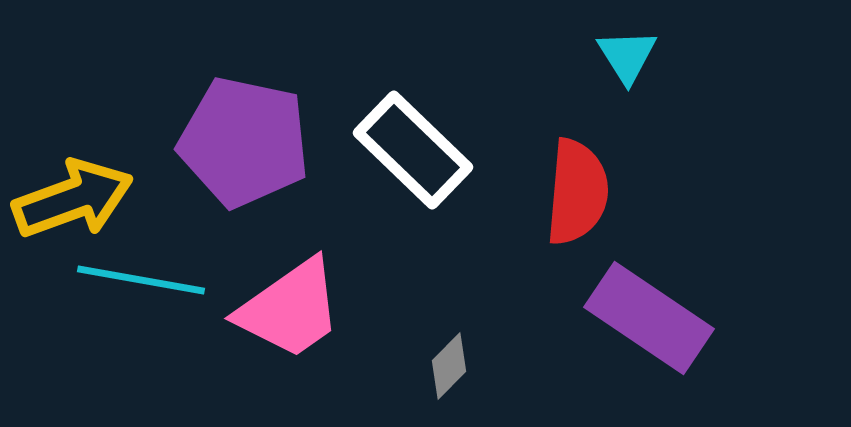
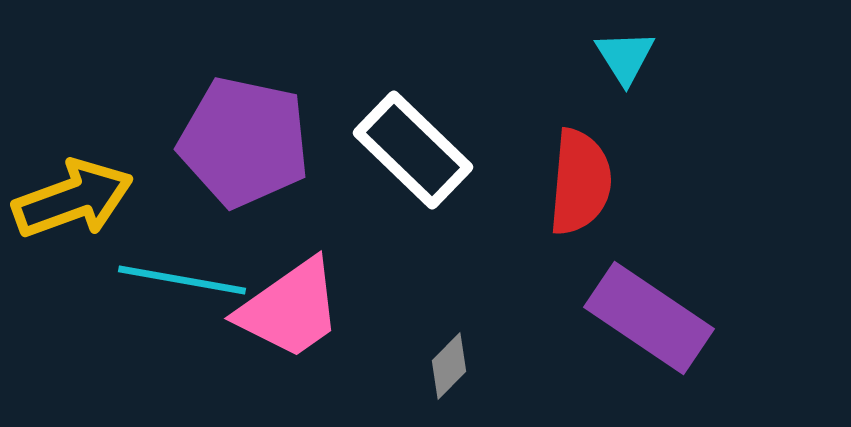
cyan triangle: moved 2 px left, 1 px down
red semicircle: moved 3 px right, 10 px up
cyan line: moved 41 px right
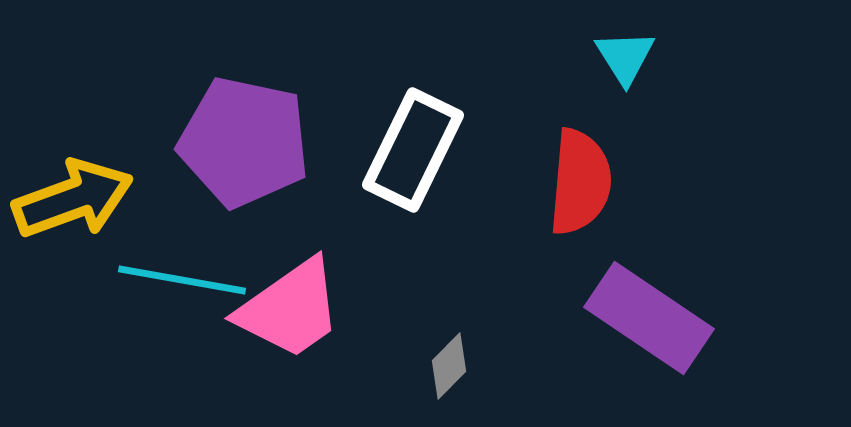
white rectangle: rotated 72 degrees clockwise
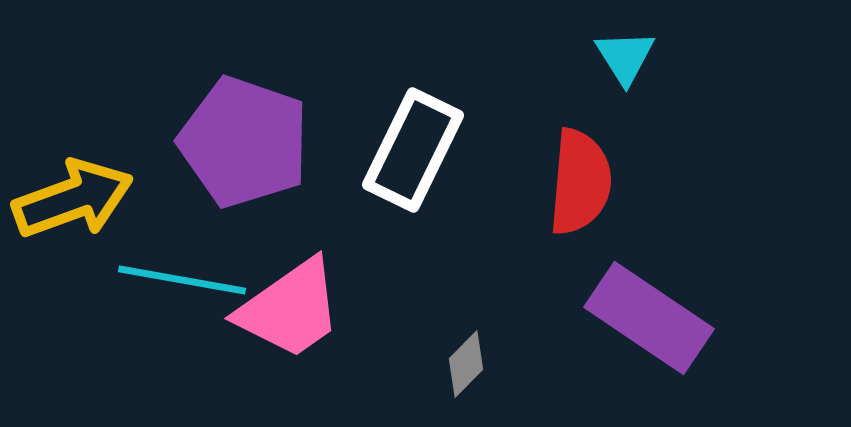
purple pentagon: rotated 7 degrees clockwise
gray diamond: moved 17 px right, 2 px up
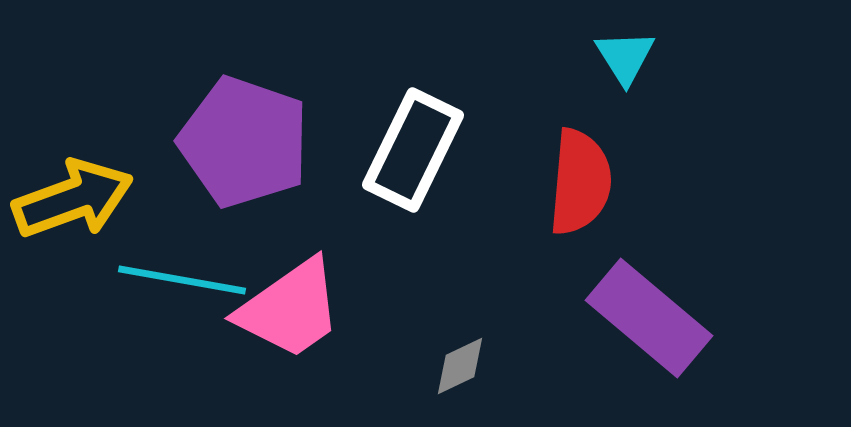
purple rectangle: rotated 6 degrees clockwise
gray diamond: moved 6 px left, 2 px down; rotated 20 degrees clockwise
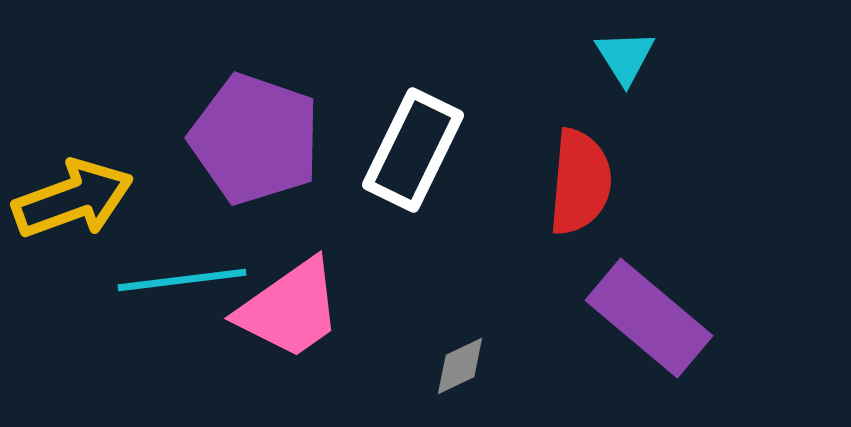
purple pentagon: moved 11 px right, 3 px up
cyan line: rotated 17 degrees counterclockwise
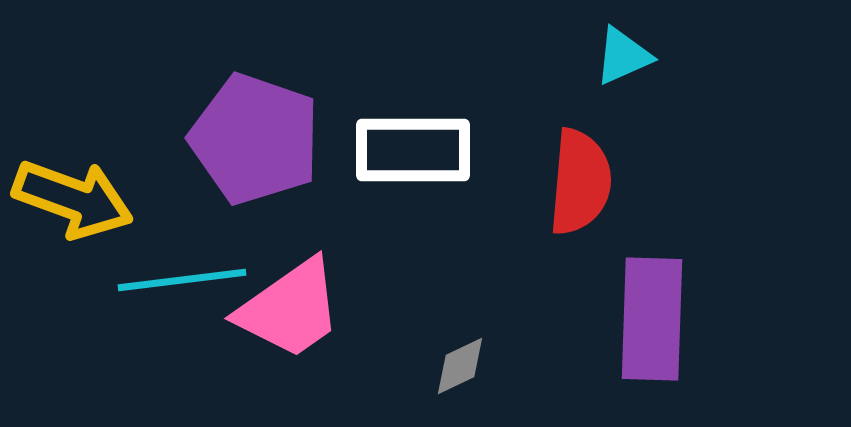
cyan triangle: moved 2 px left, 1 px up; rotated 38 degrees clockwise
white rectangle: rotated 64 degrees clockwise
yellow arrow: rotated 40 degrees clockwise
purple rectangle: moved 3 px right, 1 px down; rotated 52 degrees clockwise
